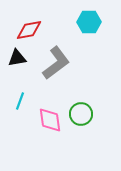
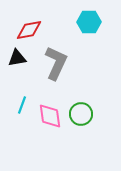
gray L-shape: rotated 28 degrees counterclockwise
cyan line: moved 2 px right, 4 px down
pink diamond: moved 4 px up
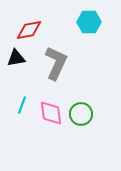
black triangle: moved 1 px left
pink diamond: moved 1 px right, 3 px up
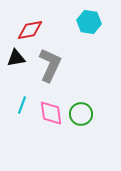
cyan hexagon: rotated 10 degrees clockwise
red diamond: moved 1 px right
gray L-shape: moved 6 px left, 2 px down
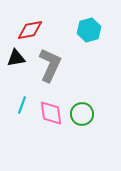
cyan hexagon: moved 8 px down; rotated 25 degrees counterclockwise
green circle: moved 1 px right
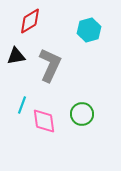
red diamond: moved 9 px up; rotated 20 degrees counterclockwise
black triangle: moved 2 px up
pink diamond: moved 7 px left, 8 px down
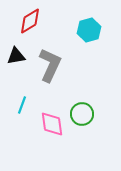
pink diamond: moved 8 px right, 3 px down
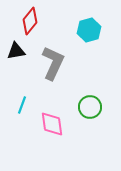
red diamond: rotated 20 degrees counterclockwise
black triangle: moved 5 px up
gray L-shape: moved 3 px right, 2 px up
green circle: moved 8 px right, 7 px up
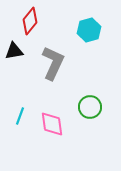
black triangle: moved 2 px left
cyan line: moved 2 px left, 11 px down
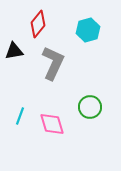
red diamond: moved 8 px right, 3 px down
cyan hexagon: moved 1 px left
pink diamond: rotated 8 degrees counterclockwise
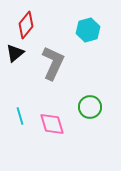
red diamond: moved 12 px left, 1 px down
black triangle: moved 1 px right, 2 px down; rotated 30 degrees counterclockwise
cyan line: rotated 36 degrees counterclockwise
